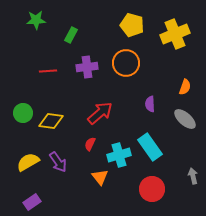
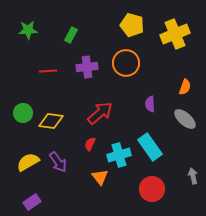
green star: moved 8 px left, 10 px down
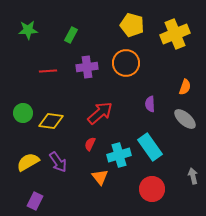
purple rectangle: moved 3 px right, 1 px up; rotated 30 degrees counterclockwise
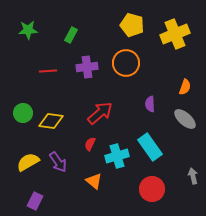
cyan cross: moved 2 px left, 1 px down
orange triangle: moved 6 px left, 4 px down; rotated 12 degrees counterclockwise
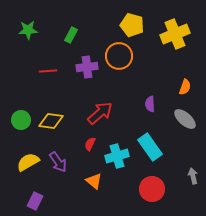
orange circle: moved 7 px left, 7 px up
green circle: moved 2 px left, 7 px down
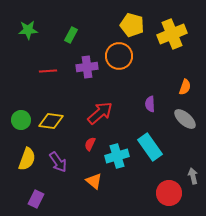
yellow cross: moved 3 px left
yellow semicircle: moved 1 px left, 3 px up; rotated 140 degrees clockwise
red circle: moved 17 px right, 4 px down
purple rectangle: moved 1 px right, 2 px up
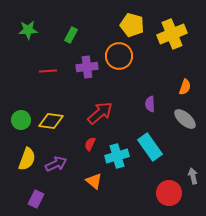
purple arrow: moved 2 px left, 2 px down; rotated 80 degrees counterclockwise
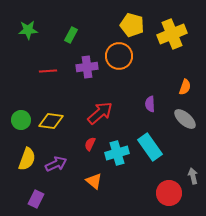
cyan cross: moved 3 px up
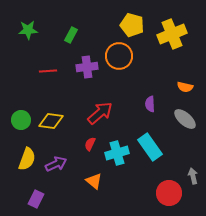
orange semicircle: rotated 84 degrees clockwise
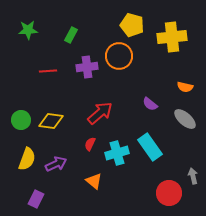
yellow cross: moved 3 px down; rotated 16 degrees clockwise
purple semicircle: rotated 49 degrees counterclockwise
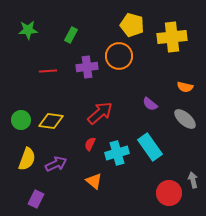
gray arrow: moved 4 px down
